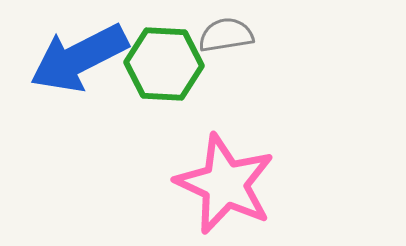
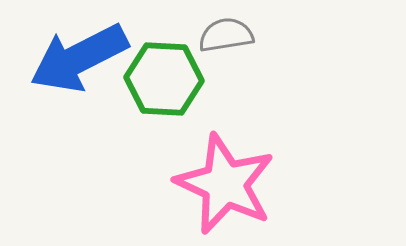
green hexagon: moved 15 px down
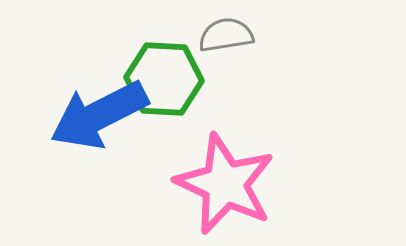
blue arrow: moved 20 px right, 57 px down
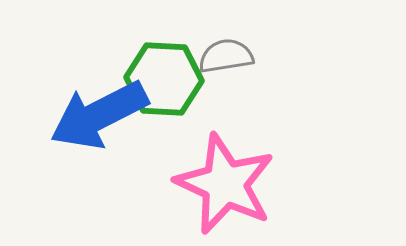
gray semicircle: moved 21 px down
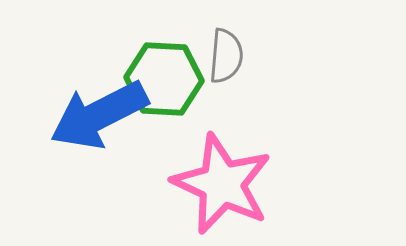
gray semicircle: rotated 104 degrees clockwise
pink star: moved 3 px left
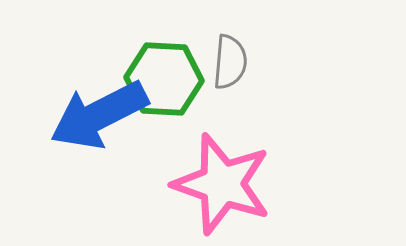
gray semicircle: moved 4 px right, 6 px down
pink star: rotated 6 degrees counterclockwise
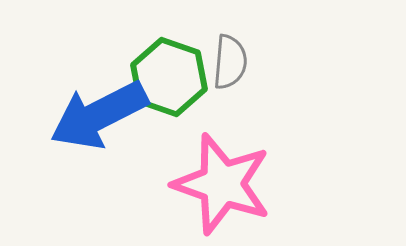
green hexagon: moved 5 px right, 2 px up; rotated 16 degrees clockwise
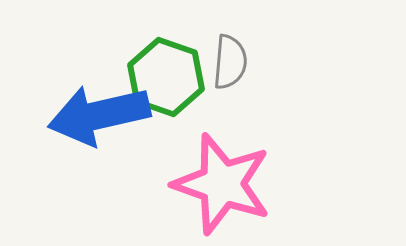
green hexagon: moved 3 px left
blue arrow: rotated 14 degrees clockwise
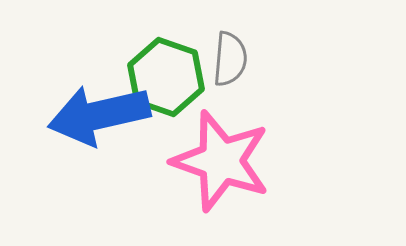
gray semicircle: moved 3 px up
pink star: moved 1 px left, 23 px up
